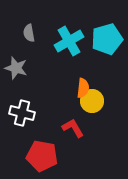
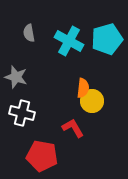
cyan cross: rotated 32 degrees counterclockwise
gray star: moved 9 px down
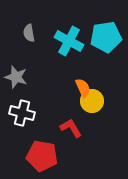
cyan pentagon: moved 1 px left, 2 px up; rotated 8 degrees clockwise
orange semicircle: rotated 30 degrees counterclockwise
red L-shape: moved 2 px left
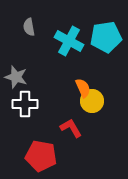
gray semicircle: moved 6 px up
white cross: moved 3 px right, 9 px up; rotated 15 degrees counterclockwise
red pentagon: moved 1 px left
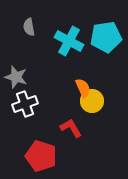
white cross: rotated 20 degrees counterclockwise
red pentagon: rotated 8 degrees clockwise
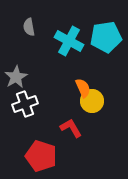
gray star: rotated 25 degrees clockwise
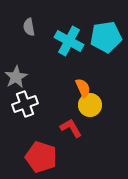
yellow circle: moved 2 px left, 4 px down
red pentagon: moved 1 px down
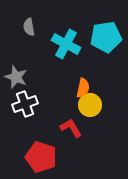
cyan cross: moved 3 px left, 3 px down
gray star: rotated 20 degrees counterclockwise
orange semicircle: rotated 36 degrees clockwise
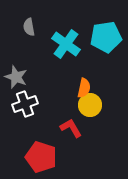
cyan cross: rotated 8 degrees clockwise
orange semicircle: moved 1 px right
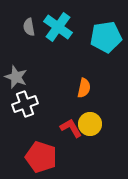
cyan cross: moved 8 px left, 17 px up
yellow circle: moved 19 px down
